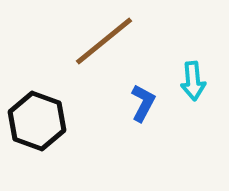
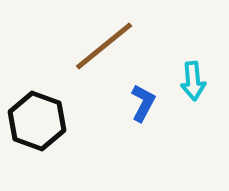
brown line: moved 5 px down
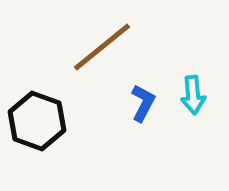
brown line: moved 2 px left, 1 px down
cyan arrow: moved 14 px down
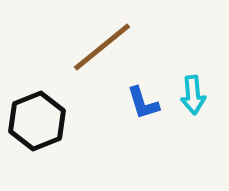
blue L-shape: rotated 135 degrees clockwise
black hexagon: rotated 18 degrees clockwise
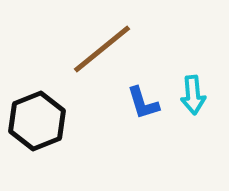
brown line: moved 2 px down
